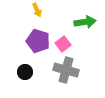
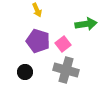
green arrow: moved 1 px right, 2 px down
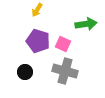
yellow arrow: rotated 56 degrees clockwise
pink square: rotated 28 degrees counterclockwise
gray cross: moved 1 px left, 1 px down
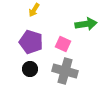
yellow arrow: moved 3 px left
purple pentagon: moved 7 px left, 1 px down
black circle: moved 5 px right, 3 px up
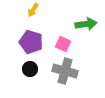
yellow arrow: moved 1 px left
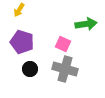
yellow arrow: moved 14 px left
purple pentagon: moved 9 px left
gray cross: moved 2 px up
